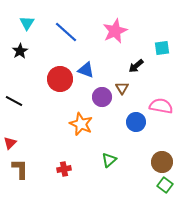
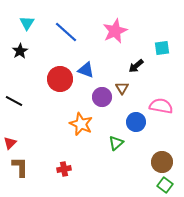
green triangle: moved 7 px right, 17 px up
brown L-shape: moved 2 px up
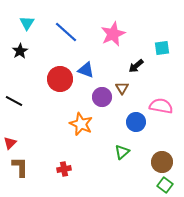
pink star: moved 2 px left, 3 px down
green triangle: moved 6 px right, 9 px down
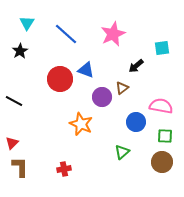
blue line: moved 2 px down
brown triangle: rotated 24 degrees clockwise
red triangle: moved 2 px right
green square: moved 49 px up; rotated 35 degrees counterclockwise
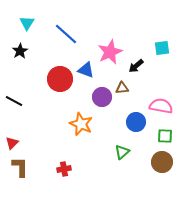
pink star: moved 3 px left, 18 px down
brown triangle: rotated 32 degrees clockwise
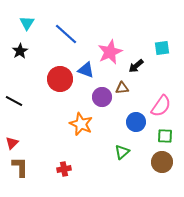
pink semicircle: rotated 115 degrees clockwise
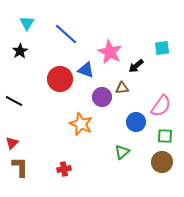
pink star: rotated 20 degrees counterclockwise
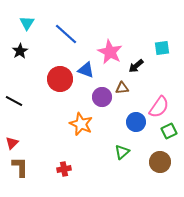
pink semicircle: moved 2 px left, 1 px down
green square: moved 4 px right, 5 px up; rotated 28 degrees counterclockwise
brown circle: moved 2 px left
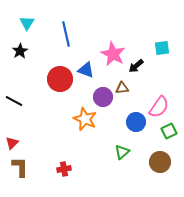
blue line: rotated 35 degrees clockwise
pink star: moved 3 px right, 2 px down
purple circle: moved 1 px right
orange star: moved 4 px right, 5 px up
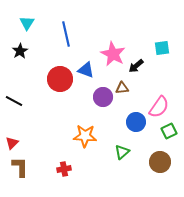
orange star: moved 17 px down; rotated 20 degrees counterclockwise
